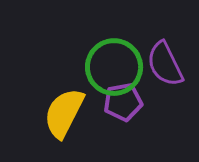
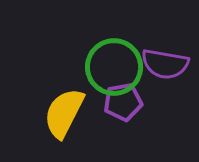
purple semicircle: rotated 54 degrees counterclockwise
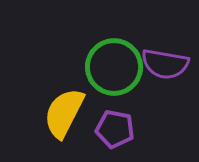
purple pentagon: moved 8 px left, 27 px down; rotated 21 degrees clockwise
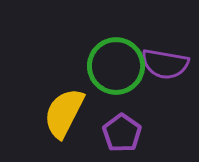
green circle: moved 2 px right, 1 px up
purple pentagon: moved 7 px right, 4 px down; rotated 24 degrees clockwise
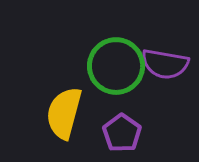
yellow semicircle: rotated 12 degrees counterclockwise
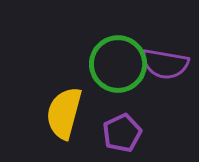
green circle: moved 2 px right, 2 px up
purple pentagon: rotated 12 degrees clockwise
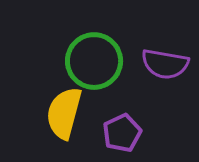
green circle: moved 24 px left, 3 px up
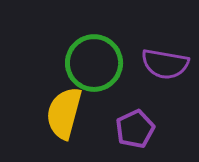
green circle: moved 2 px down
purple pentagon: moved 13 px right, 4 px up
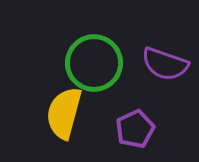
purple semicircle: rotated 9 degrees clockwise
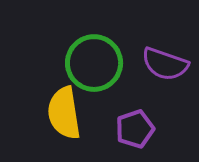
yellow semicircle: rotated 24 degrees counterclockwise
purple pentagon: rotated 6 degrees clockwise
